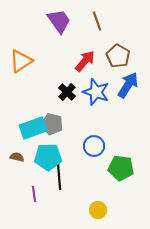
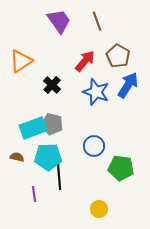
black cross: moved 15 px left, 7 px up
yellow circle: moved 1 px right, 1 px up
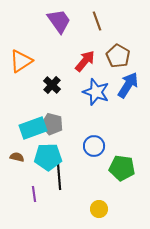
green pentagon: moved 1 px right
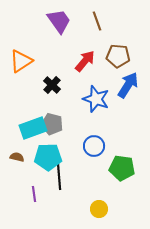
brown pentagon: rotated 25 degrees counterclockwise
blue star: moved 7 px down
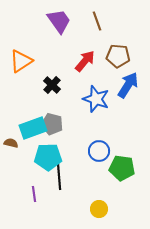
blue circle: moved 5 px right, 5 px down
brown semicircle: moved 6 px left, 14 px up
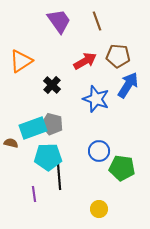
red arrow: rotated 20 degrees clockwise
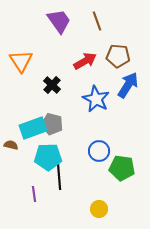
orange triangle: rotated 30 degrees counterclockwise
blue star: rotated 8 degrees clockwise
brown semicircle: moved 2 px down
